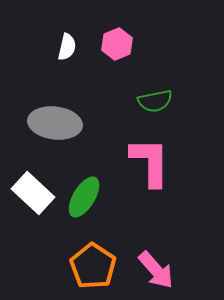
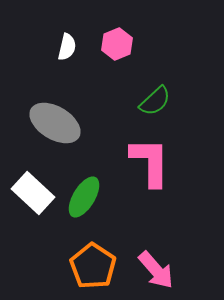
green semicircle: rotated 32 degrees counterclockwise
gray ellipse: rotated 24 degrees clockwise
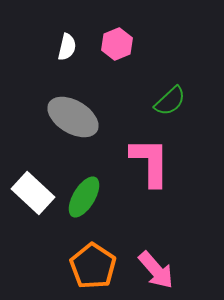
green semicircle: moved 15 px right
gray ellipse: moved 18 px right, 6 px up
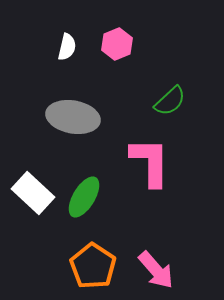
gray ellipse: rotated 21 degrees counterclockwise
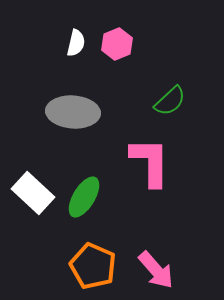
white semicircle: moved 9 px right, 4 px up
gray ellipse: moved 5 px up; rotated 6 degrees counterclockwise
orange pentagon: rotated 9 degrees counterclockwise
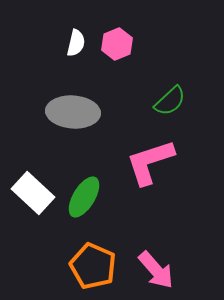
pink L-shape: rotated 108 degrees counterclockwise
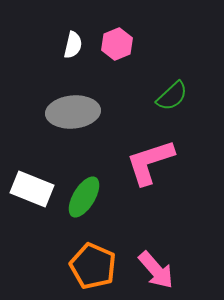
white semicircle: moved 3 px left, 2 px down
green semicircle: moved 2 px right, 5 px up
gray ellipse: rotated 9 degrees counterclockwise
white rectangle: moved 1 px left, 4 px up; rotated 21 degrees counterclockwise
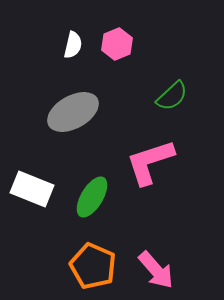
gray ellipse: rotated 24 degrees counterclockwise
green ellipse: moved 8 px right
